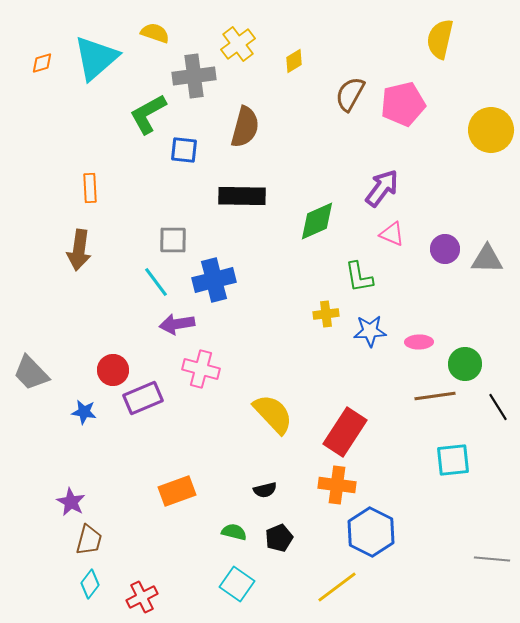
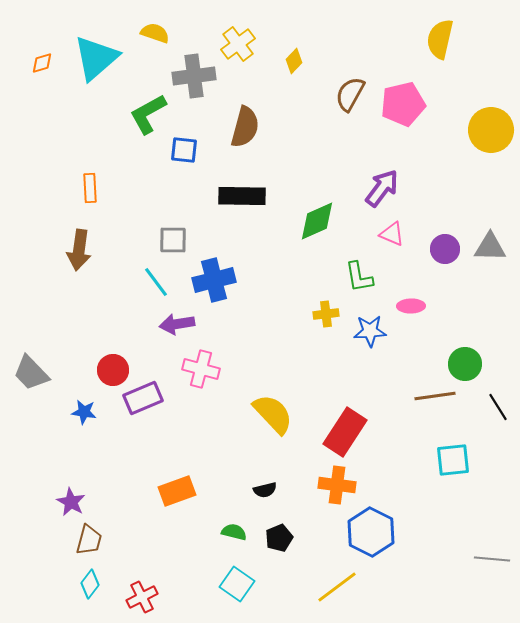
yellow diamond at (294, 61): rotated 15 degrees counterclockwise
gray triangle at (487, 259): moved 3 px right, 12 px up
pink ellipse at (419, 342): moved 8 px left, 36 px up
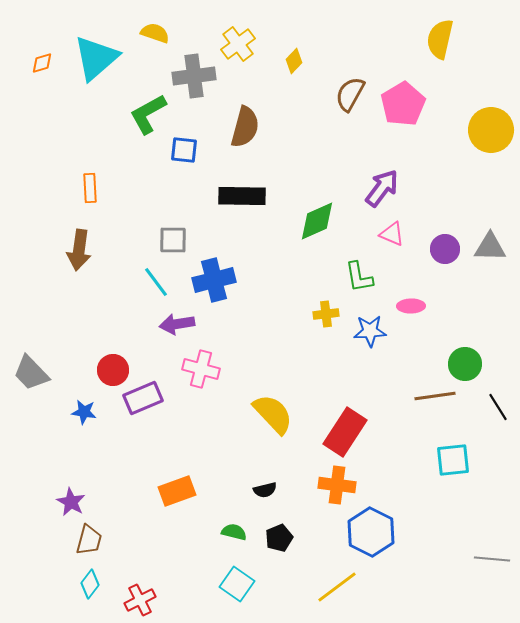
pink pentagon at (403, 104): rotated 18 degrees counterclockwise
red cross at (142, 597): moved 2 px left, 3 px down
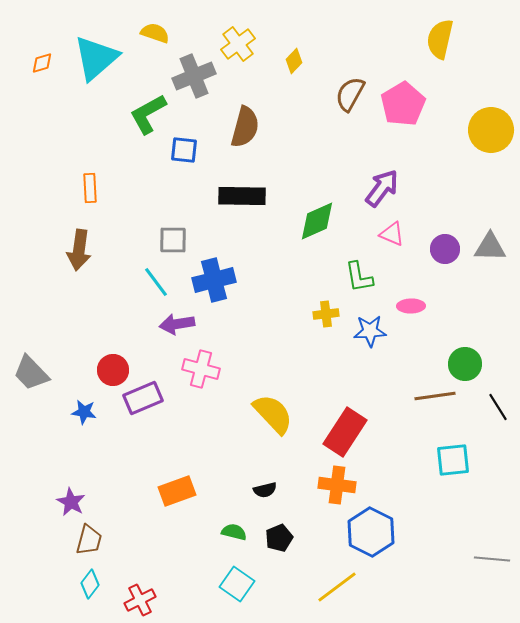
gray cross at (194, 76): rotated 15 degrees counterclockwise
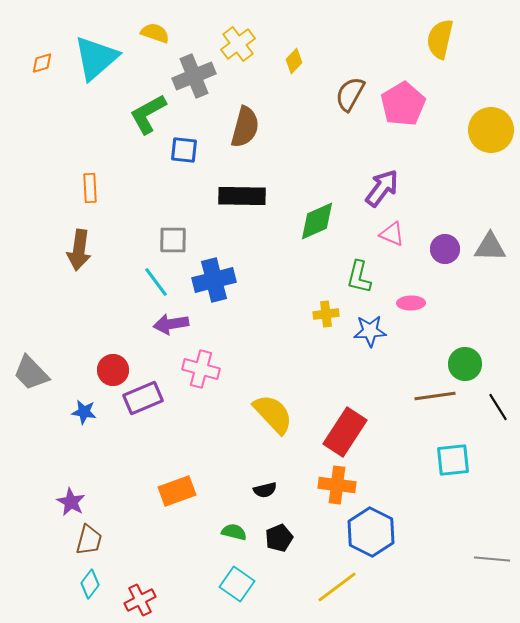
green L-shape at (359, 277): rotated 24 degrees clockwise
pink ellipse at (411, 306): moved 3 px up
purple arrow at (177, 324): moved 6 px left
